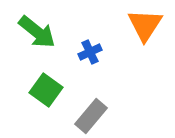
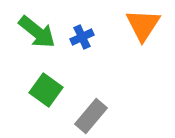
orange triangle: moved 2 px left
blue cross: moved 8 px left, 15 px up
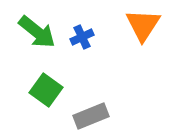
gray rectangle: rotated 28 degrees clockwise
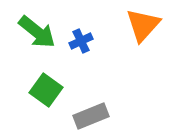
orange triangle: rotated 9 degrees clockwise
blue cross: moved 1 px left, 4 px down
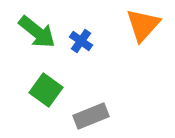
blue cross: rotated 30 degrees counterclockwise
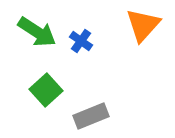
green arrow: rotated 6 degrees counterclockwise
green square: rotated 12 degrees clockwise
